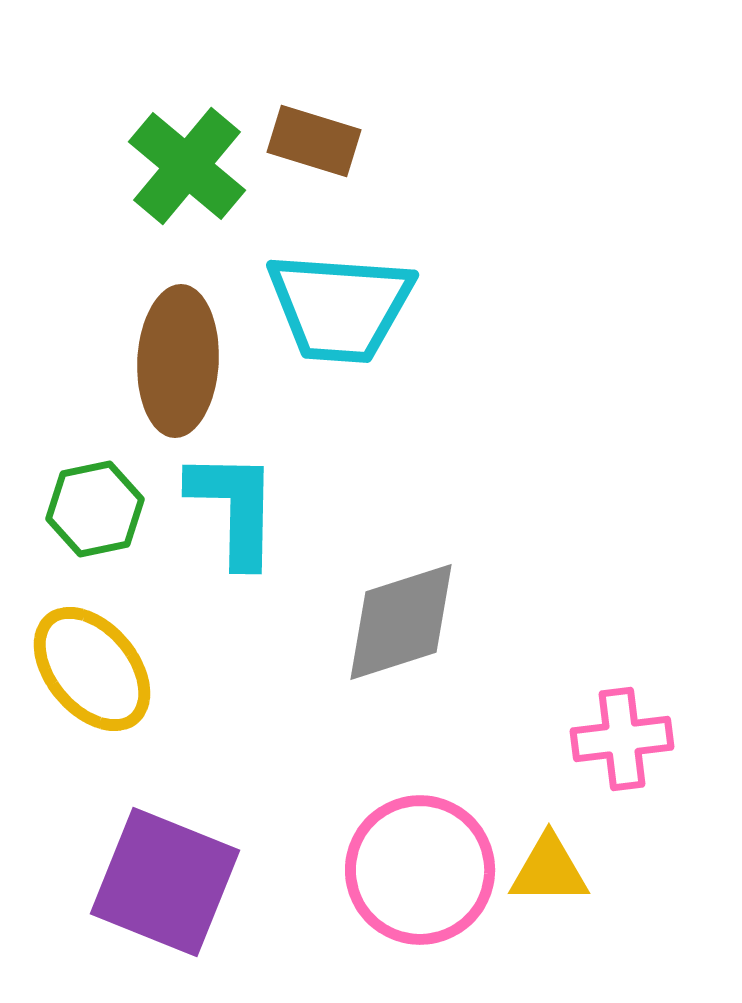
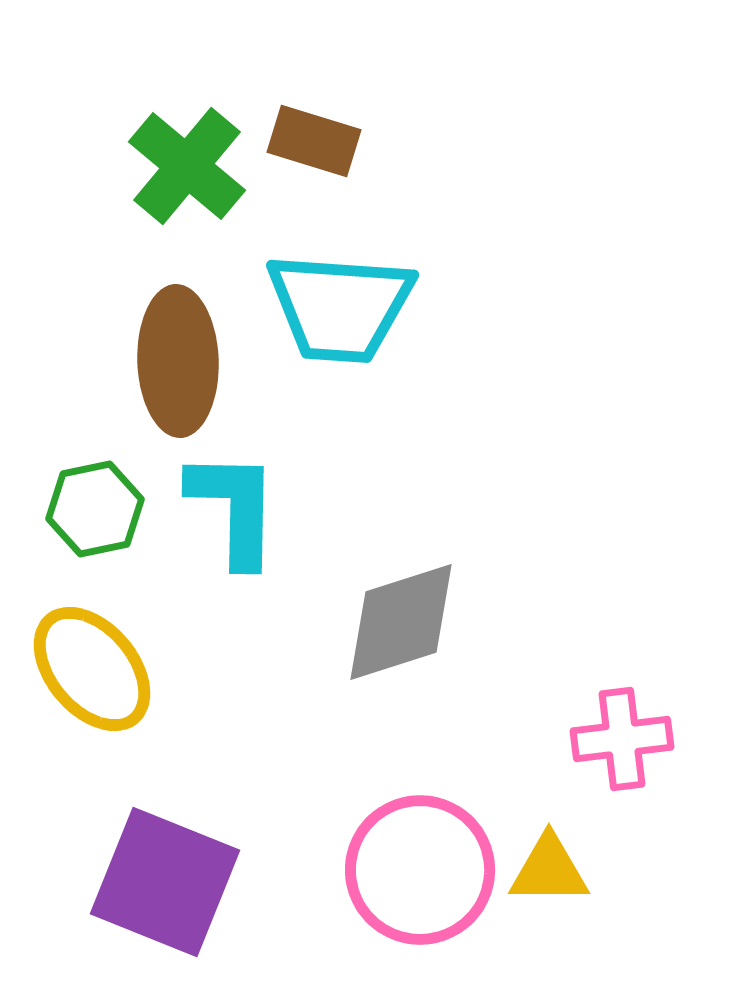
brown ellipse: rotated 5 degrees counterclockwise
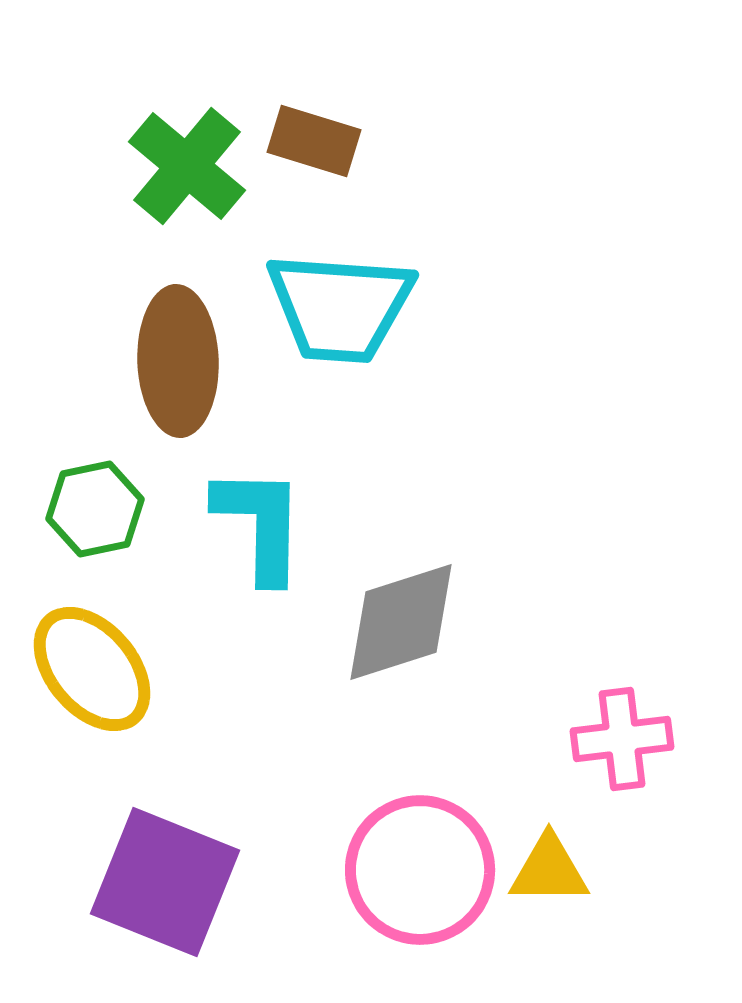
cyan L-shape: moved 26 px right, 16 px down
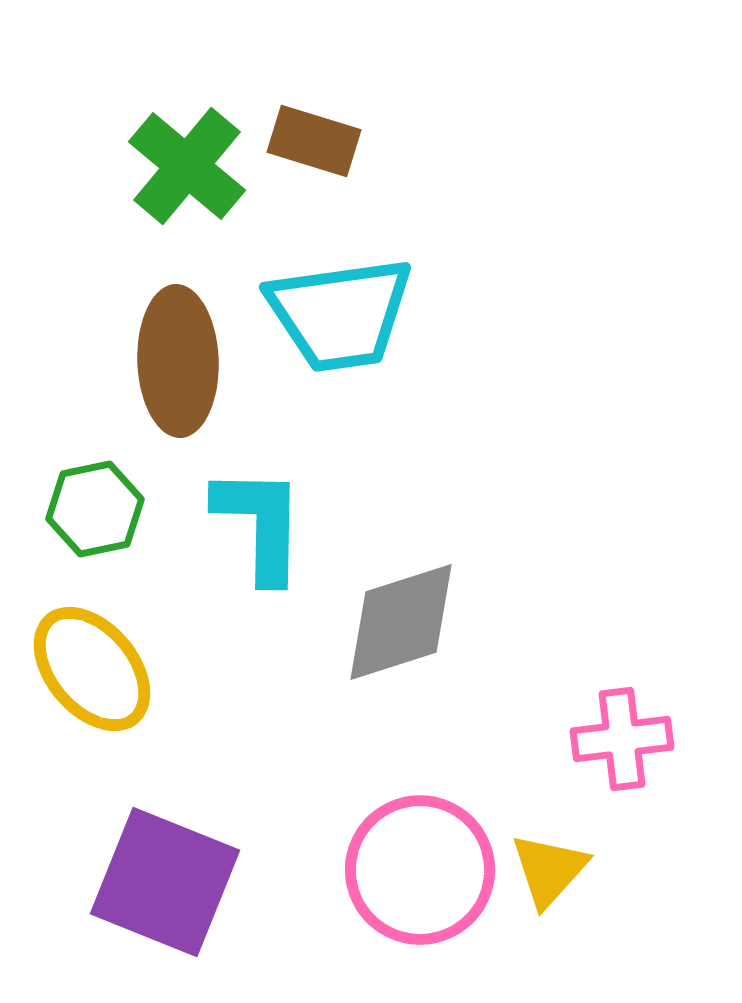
cyan trapezoid: moved 7 px down; rotated 12 degrees counterclockwise
yellow triangle: rotated 48 degrees counterclockwise
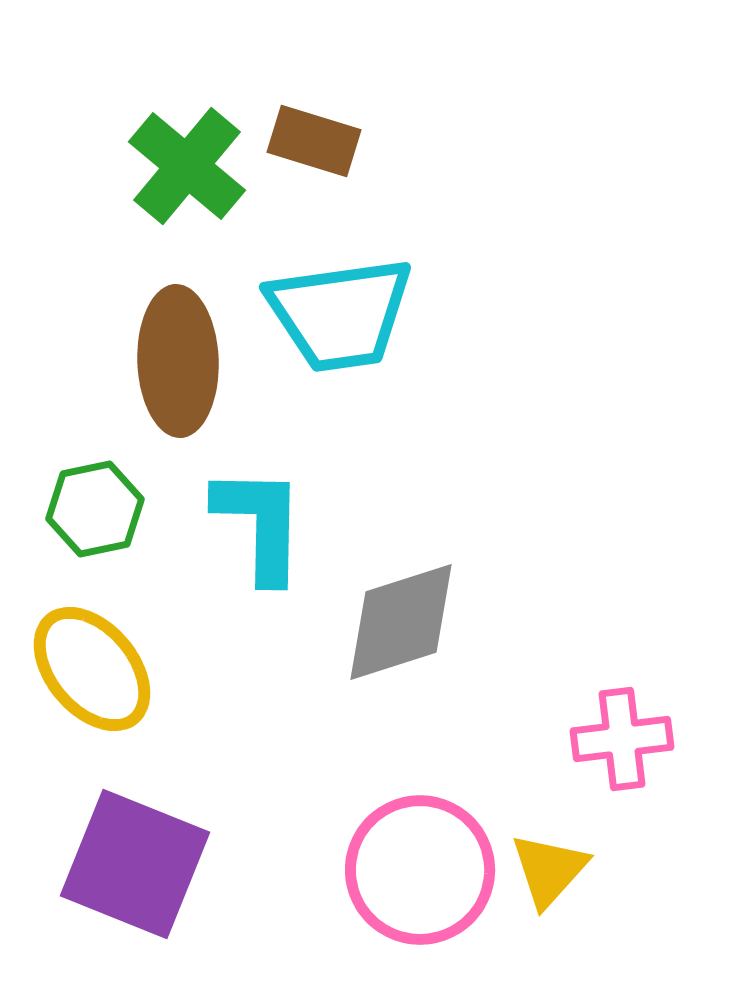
purple square: moved 30 px left, 18 px up
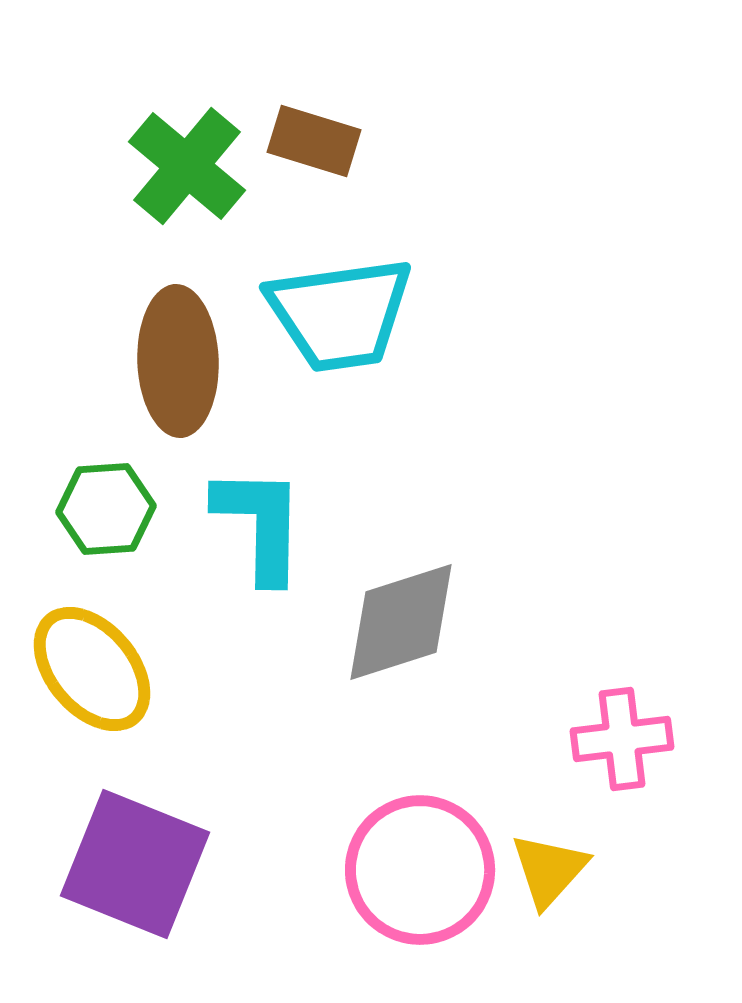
green hexagon: moved 11 px right; rotated 8 degrees clockwise
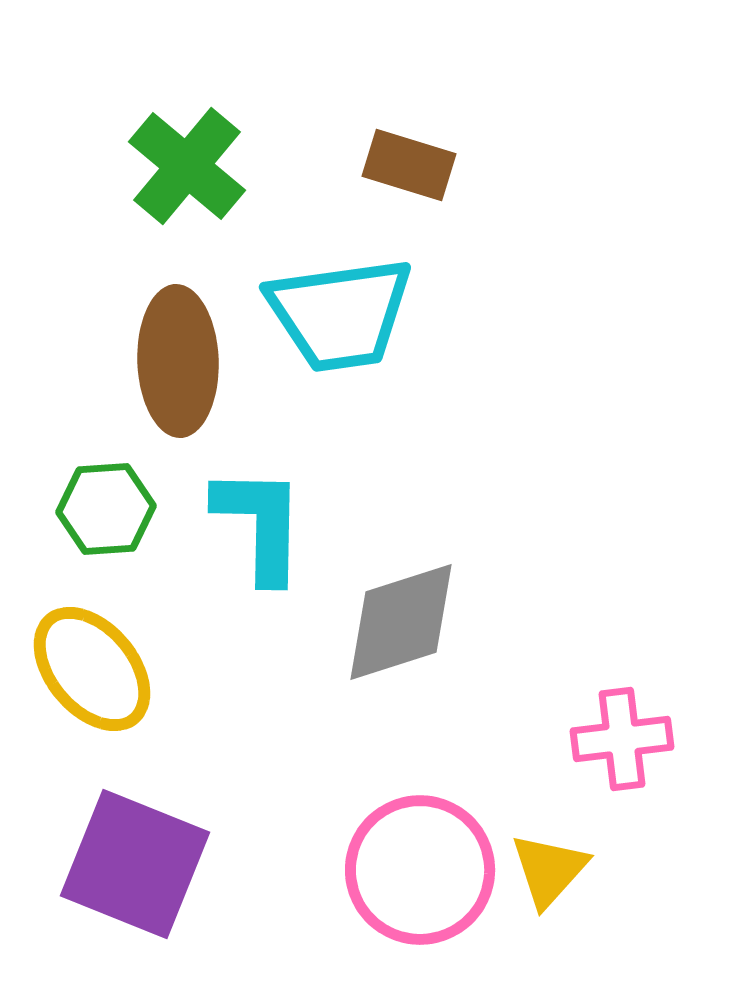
brown rectangle: moved 95 px right, 24 px down
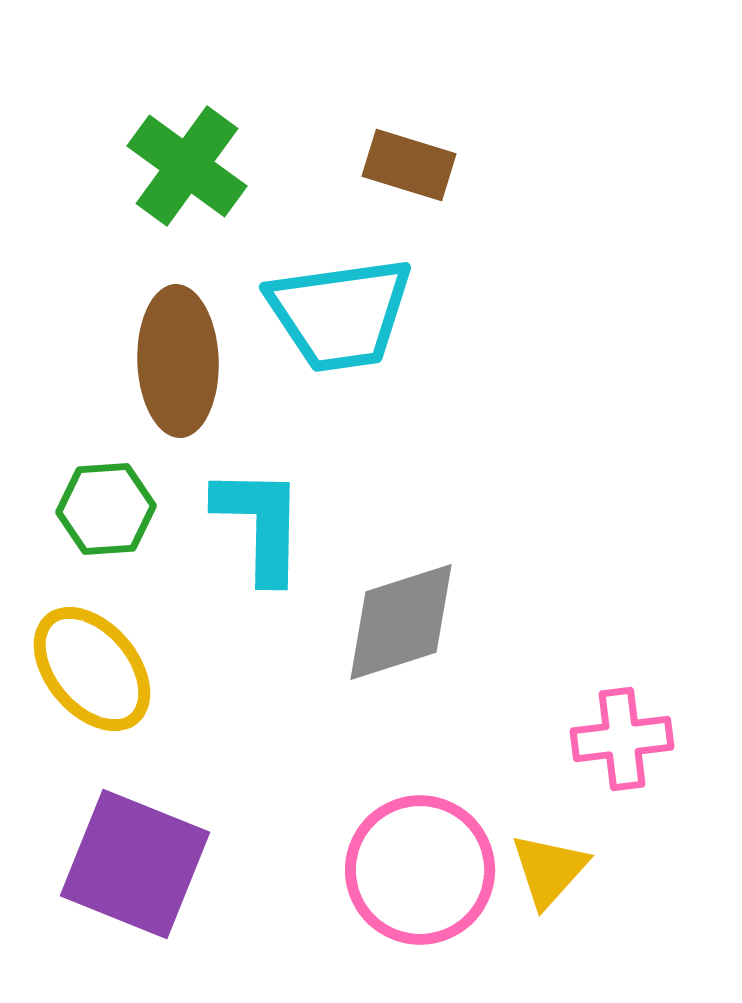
green cross: rotated 4 degrees counterclockwise
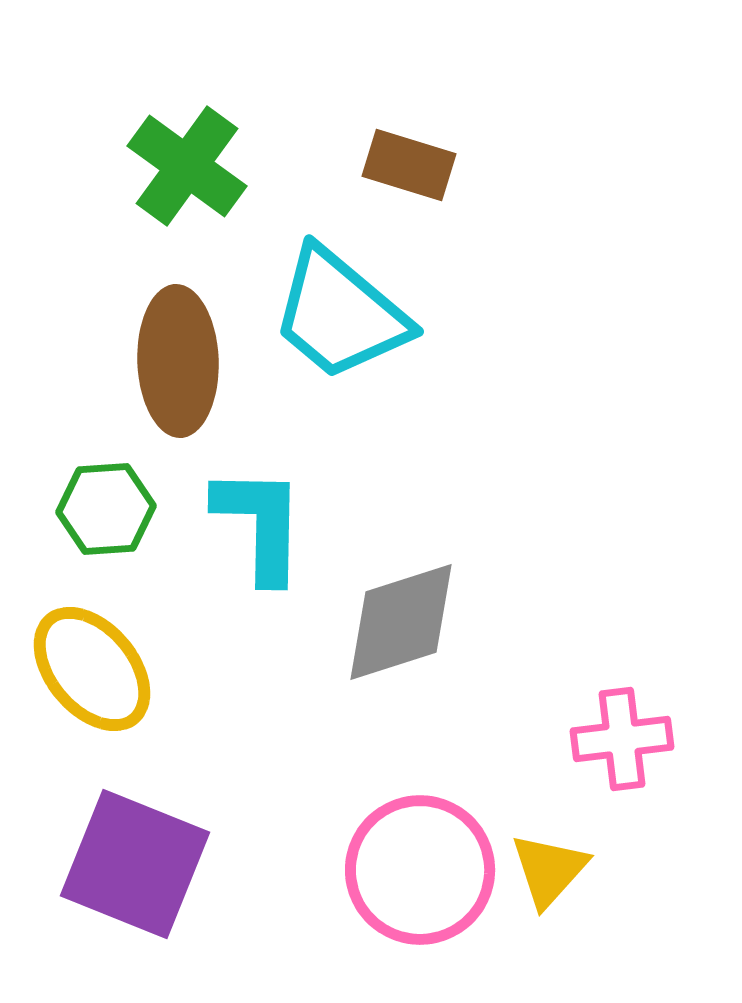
cyan trapezoid: rotated 48 degrees clockwise
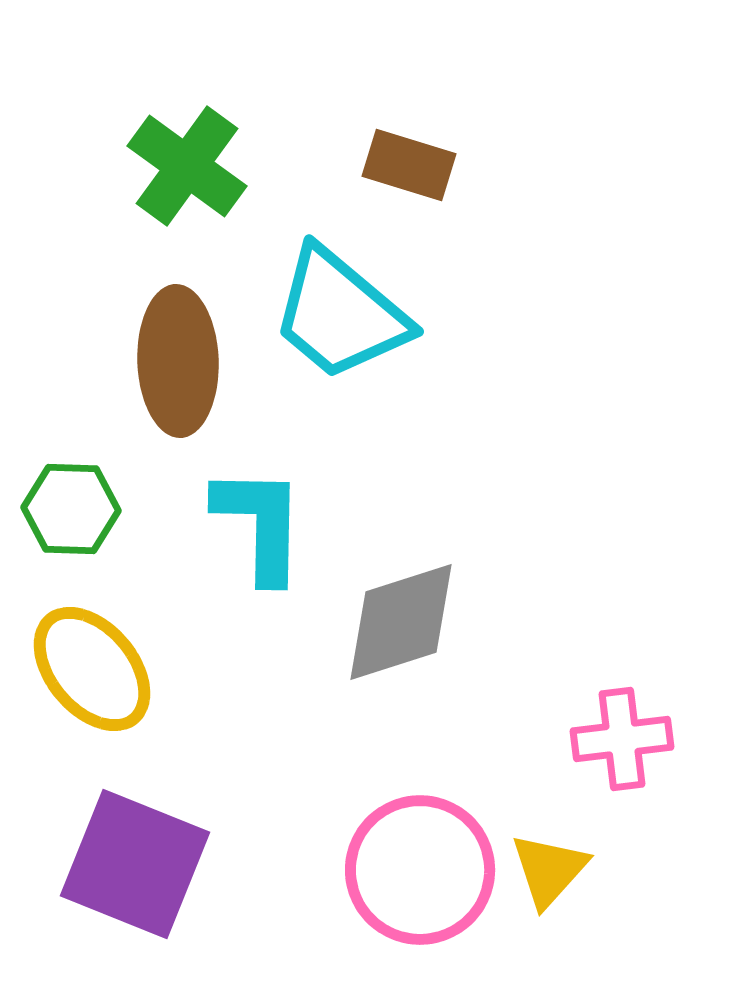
green hexagon: moved 35 px left; rotated 6 degrees clockwise
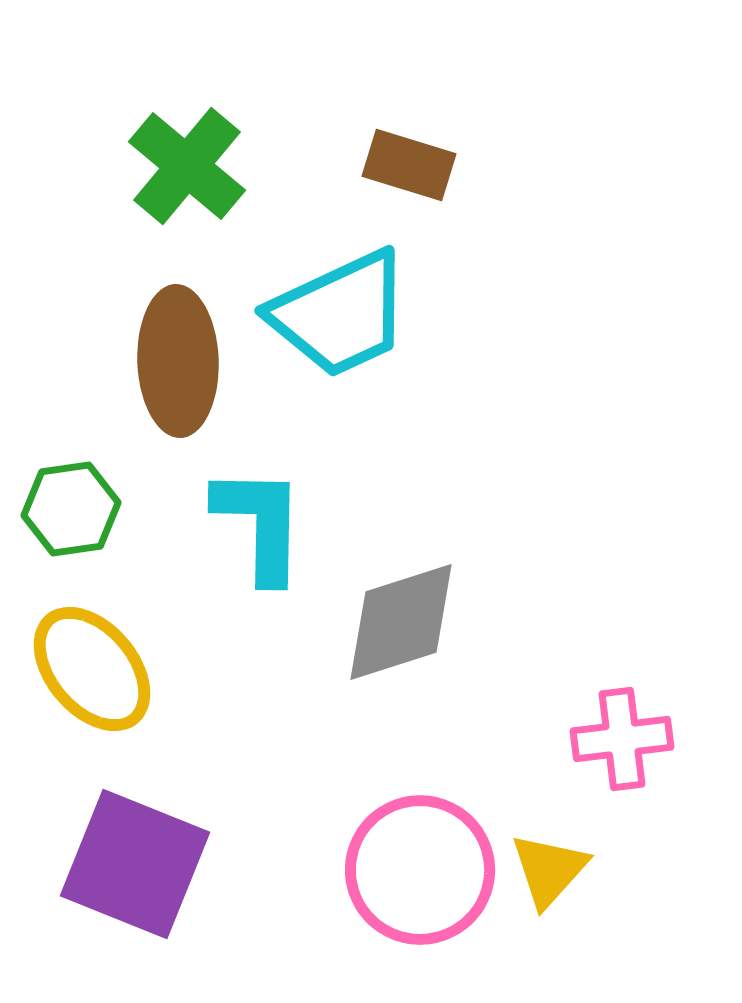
green cross: rotated 4 degrees clockwise
cyan trapezoid: rotated 65 degrees counterclockwise
green hexagon: rotated 10 degrees counterclockwise
